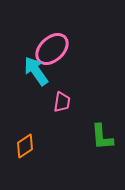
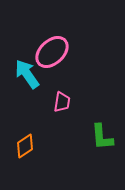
pink ellipse: moved 3 px down
cyan arrow: moved 9 px left, 3 px down
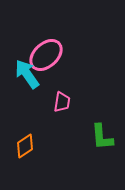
pink ellipse: moved 6 px left, 3 px down
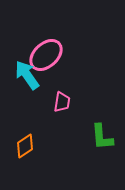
cyan arrow: moved 1 px down
